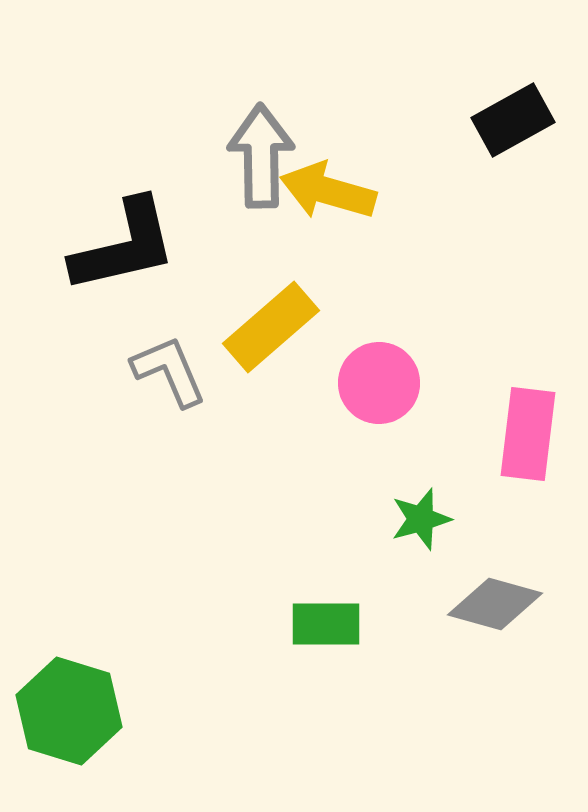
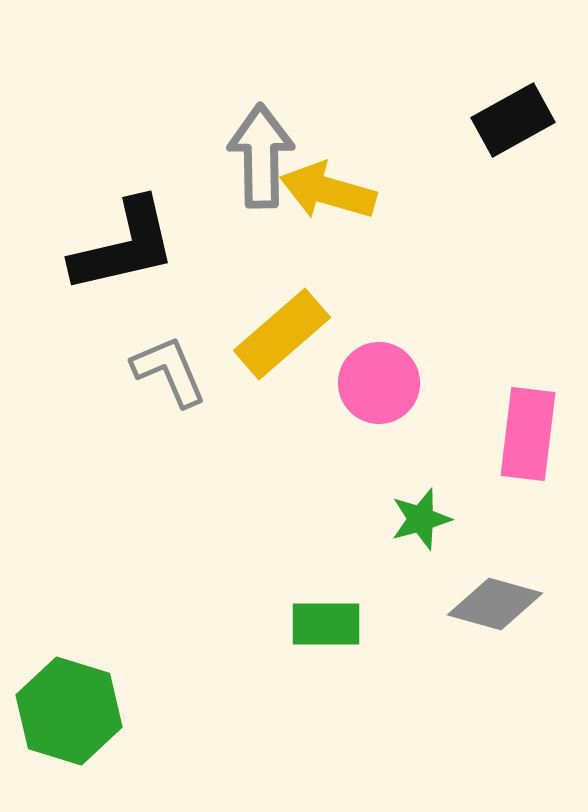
yellow rectangle: moved 11 px right, 7 px down
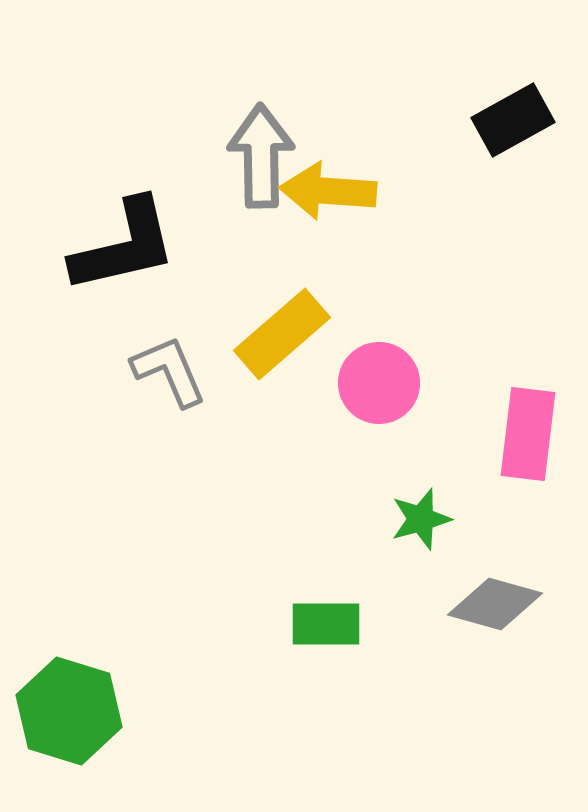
yellow arrow: rotated 12 degrees counterclockwise
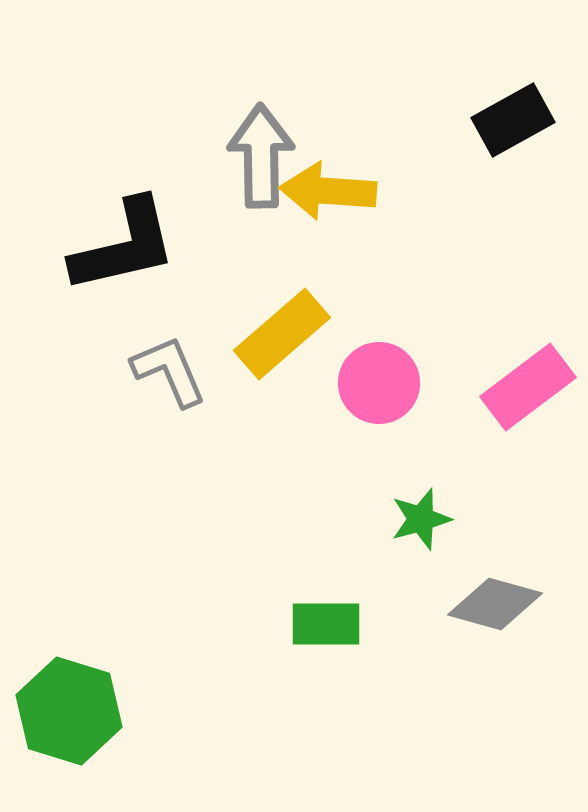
pink rectangle: moved 47 px up; rotated 46 degrees clockwise
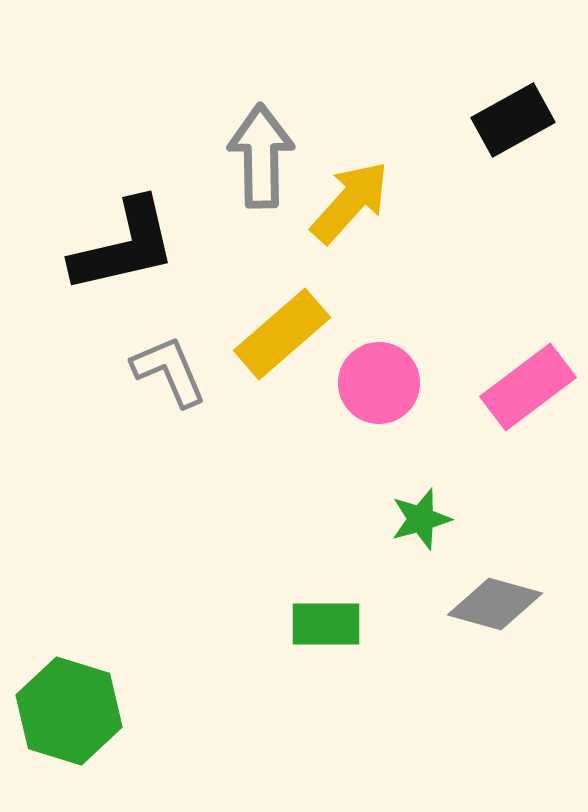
yellow arrow: moved 22 px right, 11 px down; rotated 128 degrees clockwise
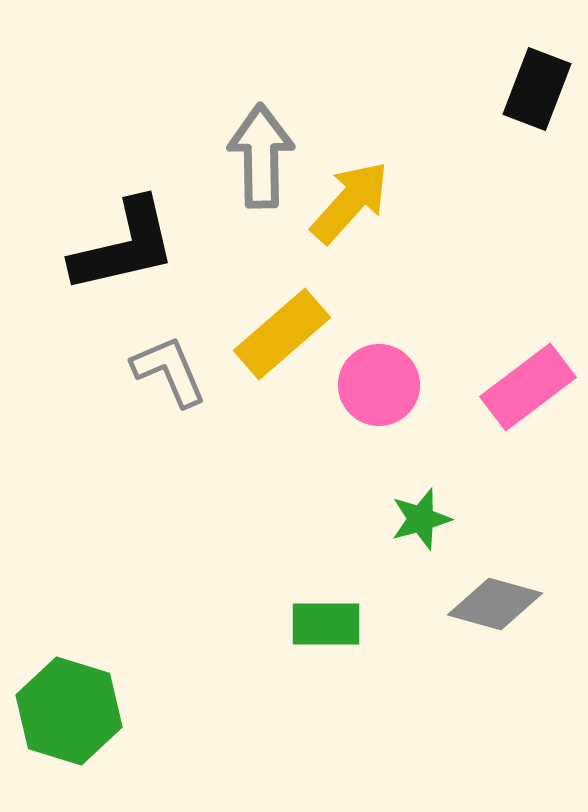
black rectangle: moved 24 px right, 31 px up; rotated 40 degrees counterclockwise
pink circle: moved 2 px down
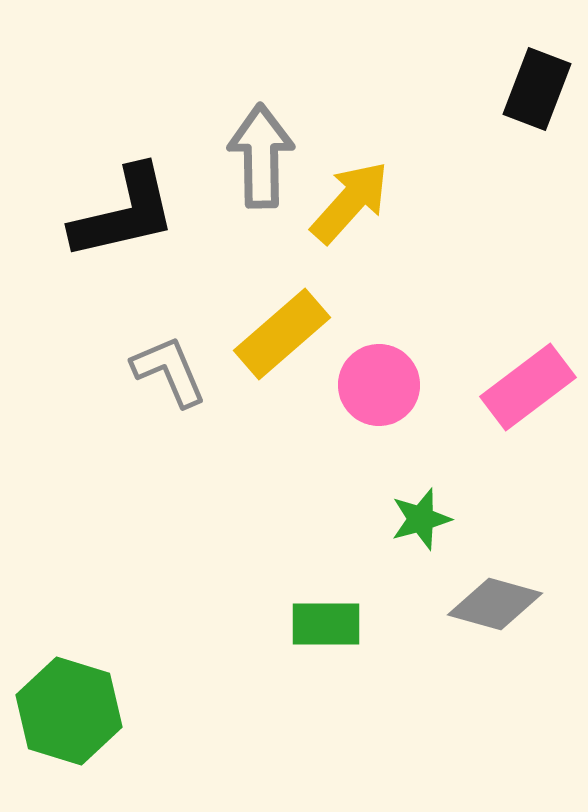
black L-shape: moved 33 px up
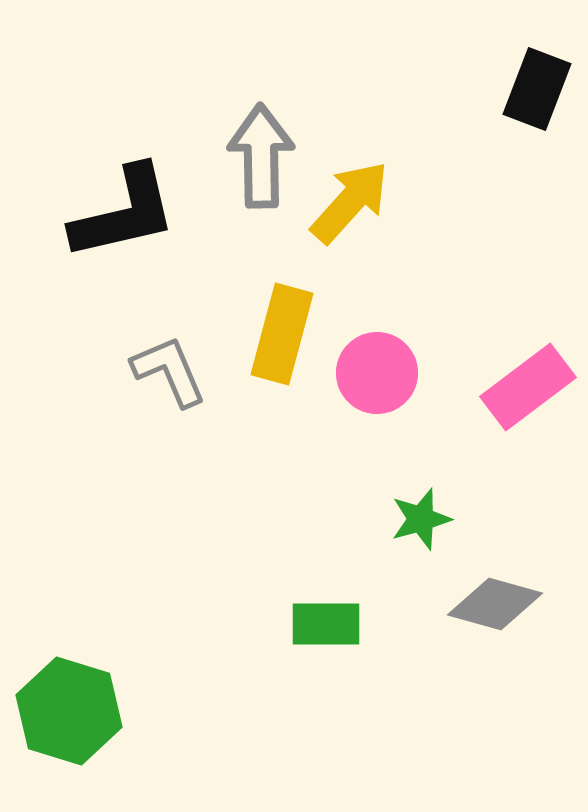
yellow rectangle: rotated 34 degrees counterclockwise
pink circle: moved 2 px left, 12 px up
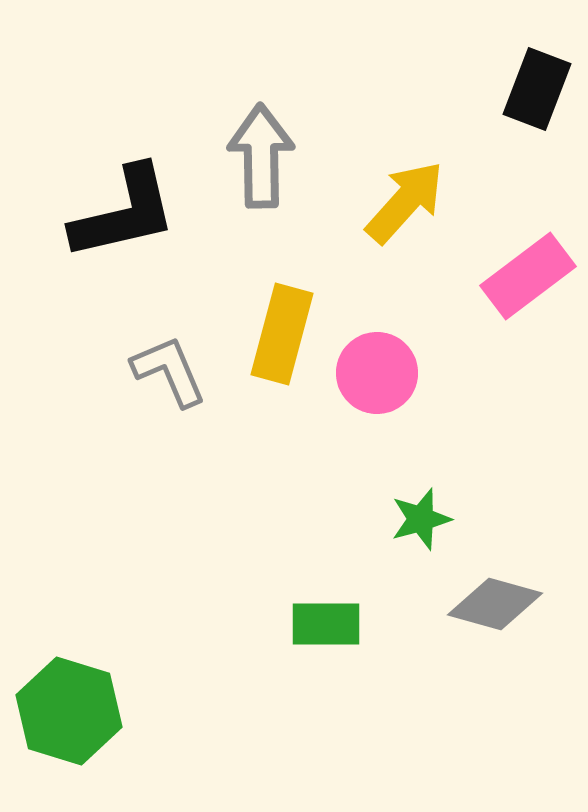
yellow arrow: moved 55 px right
pink rectangle: moved 111 px up
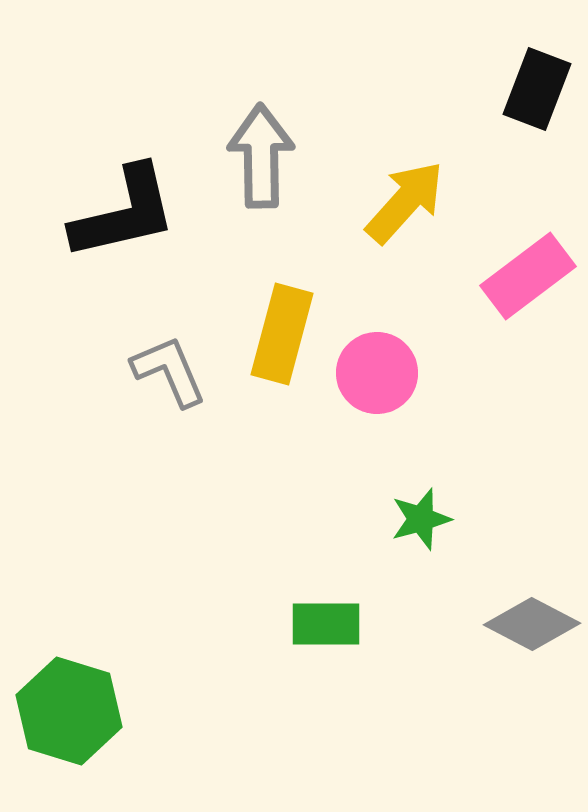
gray diamond: moved 37 px right, 20 px down; rotated 12 degrees clockwise
